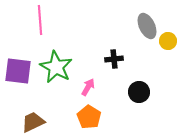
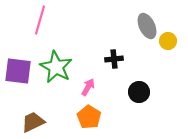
pink line: rotated 20 degrees clockwise
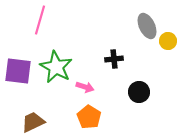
pink arrow: moved 3 px left; rotated 78 degrees clockwise
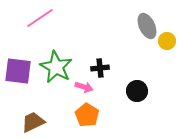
pink line: moved 2 px up; rotated 40 degrees clockwise
yellow circle: moved 1 px left
black cross: moved 14 px left, 9 px down
pink arrow: moved 1 px left
black circle: moved 2 px left, 1 px up
orange pentagon: moved 2 px left, 2 px up
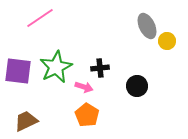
green star: rotated 16 degrees clockwise
black circle: moved 5 px up
brown trapezoid: moved 7 px left, 1 px up
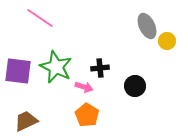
pink line: rotated 68 degrees clockwise
green star: rotated 20 degrees counterclockwise
black circle: moved 2 px left
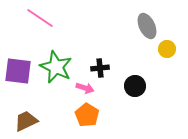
yellow circle: moved 8 px down
pink arrow: moved 1 px right, 1 px down
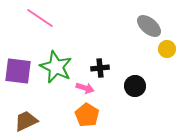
gray ellipse: moved 2 px right; rotated 25 degrees counterclockwise
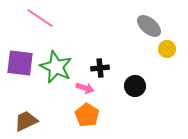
purple square: moved 2 px right, 8 px up
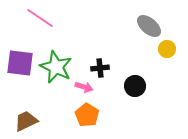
pink arrow: moved 1 px left, 1 px up
